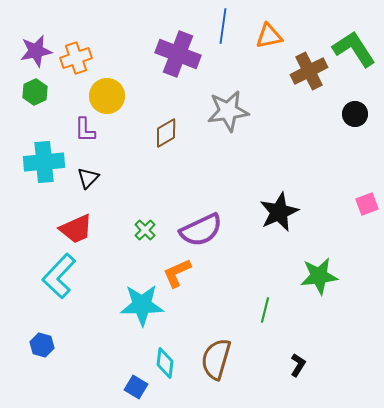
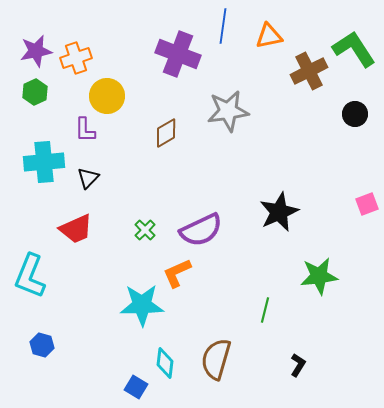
cyan L-shape: moved 29 px left; rotated 21 degrees counterclockwise
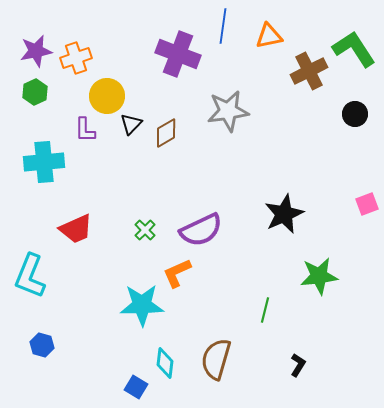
black triangle: moved 43 px right, 54 px up
black star: moved 5 px right, 2 px down
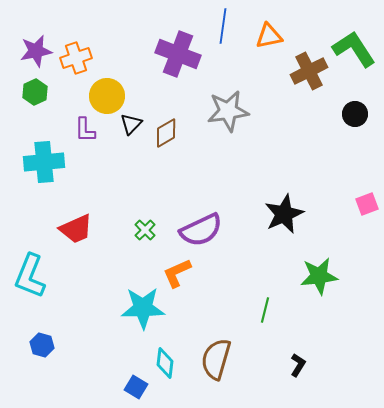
cyan star: moved 1 px right, 3 px down
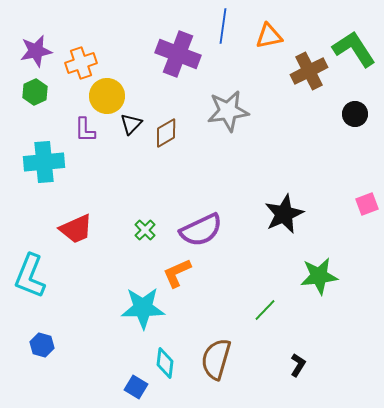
orange cross: moved 5 px right, 5 px down
green line: rotated 30 degrees clockwise
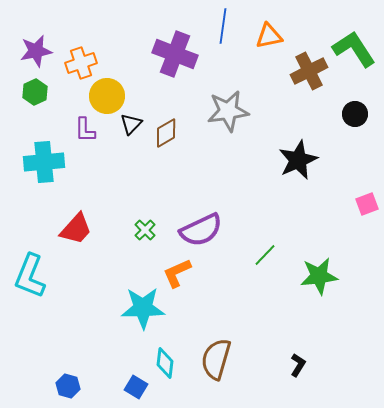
purple cross: moved 3 px left
black star: moved 14 px right, 54 px up
red trapezoid: rotated 24 degrees counterclockwise
green line: moved 55 px up
blue hexagon: moved 26 px right, 41 px down
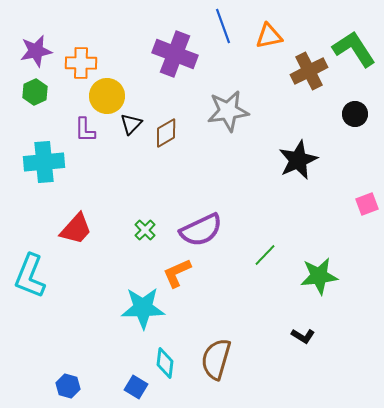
blue line: rotated 28 degrees counterclockwise
orange cross: rotated 20 degrees clockwise
black L-shape: moved 5 px right, 29 px up; rotated 90 degrees clockwise
